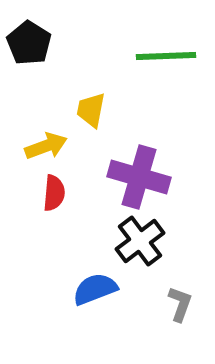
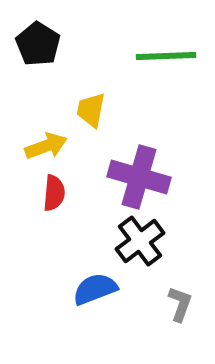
black pentagon: moved 9 px right, 1 px down
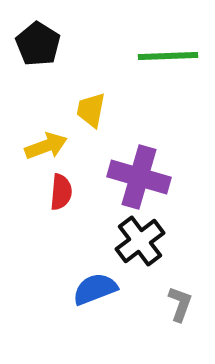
green line: moved 2 px right
red semicircle: moved 7 px right, 1 px up
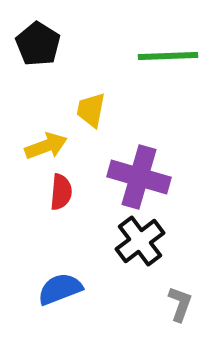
blue semicircle: moved 35 px left
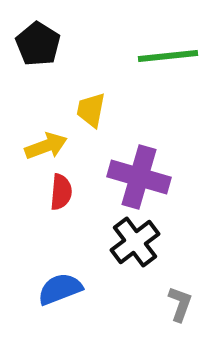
green line: rotated 4 degrees counterclockwise
black cross: moved 5 px left, 1 px down
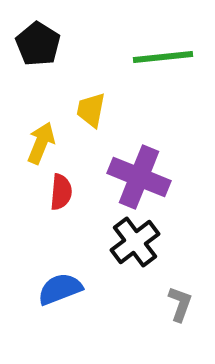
green line: moved 5 px left, 1 px down
yellow arrow: moved 5 px left, 3 px up; rotated 48 degrees counterclockwise
purple cross: rotated 6 degrees clockwise
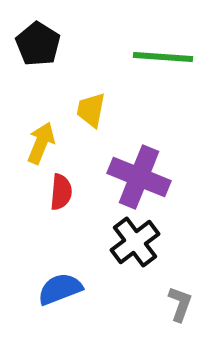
green line: rotated 10 degrees clockwise
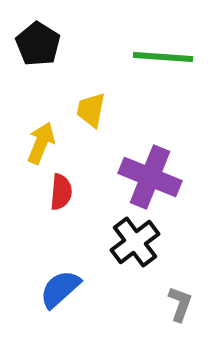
purple cross: moved 11 px right
blue semicircle: rotated 21 degrees counterclockwise
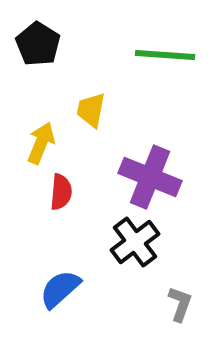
green line: moved 2 px right, 2 px up
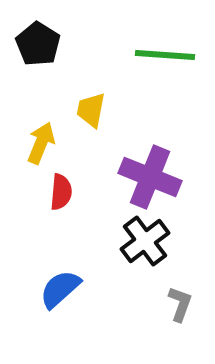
black cross: moved 10 px right, 1 px up
